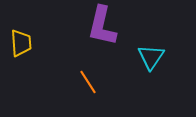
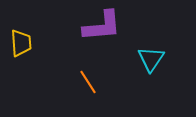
purple L-shape: rotated 108 degrees counterclockwise
cyan triangle: moved 2 px down
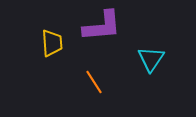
yellow trapezoid: moved 31 px right
orange line: moved 6 px right
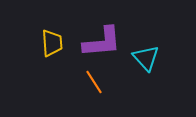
purple L-shape: moved 16 px down
cyan triangle: moved 5 px left, 1 px up; rotated 16 degrees counterclockwise
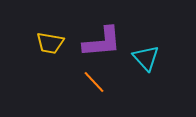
yellow trapezoid: moved 2 px left; rotated 104 degrees clockwise
orange line: rotated 10 degrees counterclockwise
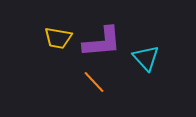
yellow trapezoid: moved 8 px right, 5 px up
